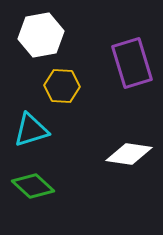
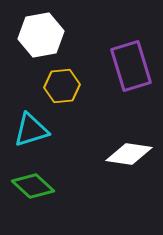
purple rectangle: moved 1 px left, 3 px down
yellow hexagon: rotated 8 degrees counterclockwise
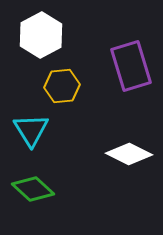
white hexagon: rotated 18 degrees counterclockwise
cyan triangle: rotated 45 degrees counterclockwise
white diamond: rotated 18 degrees clockwise
green diamond: moved 3 px down
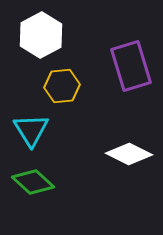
green diamond: moved 7 px up
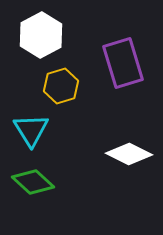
purple rectangle: moved 8 px left, 3 px up
yellow hexagon: moved 1 px left; rotated 12 degrees counterclockwise
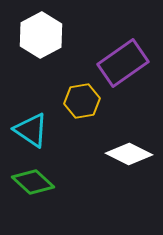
purple rectangle: rotated 72 degrees clockwise
yellow hexagon: moved 21 px right, 15 px down; rotated 8 degrees clockwise
cyan triangle: rotated 24 degrees counterclockwise
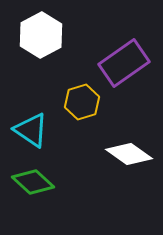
purple rectangle: moved 1 px right
yellow hexagon: moved 1 px down; rotated 8 degrees counterclockwise
white diamond: rotated 9 degrees clockwise
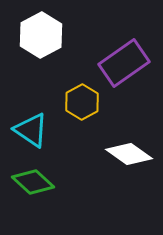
yellow hexagon: rotated 12 degrees counterclockwise
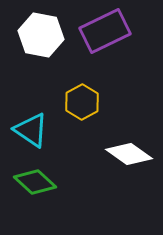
white hexagon: rotated 21 degrees counterclockwise
purple rectangle: moved 19 px left, 32 px up; rotated 9 degrees clockwise
green diamond: moved 2 px right
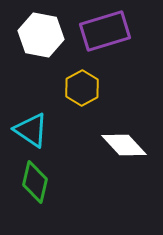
purple rectangle: rotated 9 degrees clockwise
yellow hexagon: moved 14 px up
white diamond: moved 5 px left, 9 px up; rotated 12 degrees clockwise
green diamond: rotated 60 degrees clockwise
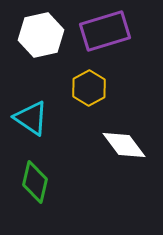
white hexagon: rotated 24 degrees counterclockwise
yellow hexagon: moved 7 px right
cyan triangle: moved 12 px up
white diamond: rotated 6 degrees clockwise
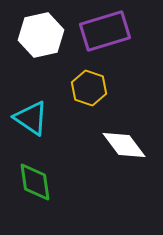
yellow hexagon: rotated 12 degrees counterclockwise
green diamond: rotated 21 degrees counterclockwise
